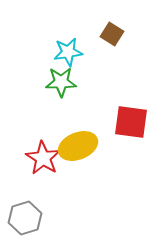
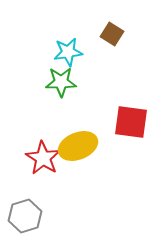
gray hexagon: moved 2 px up
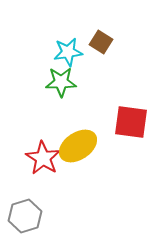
brown square: moved 11 px left, 8 px down
yellow ellipse: rotated 12 degrees counterclockwise
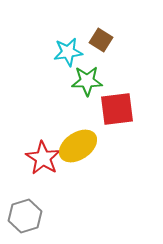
brown square: moved 2 px up
green star: moved 26 px right, 1 px up
red square: moved 14 px left, 13 px up; rotated 15 degrees counterclockwise
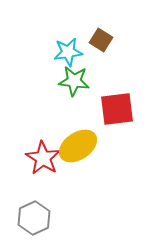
green star: moved 13 px left; rotated 8 degrees clockwise
gray hexagon: moved 9 px right, 2 px down; rotated 8 degrees counterclockwise
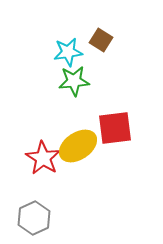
green star: rotated 12 degrees counterclockwise
red square: moved 2 px left, 19 px down
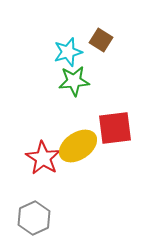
cyan star: rotated 8 degrees counterclockwise
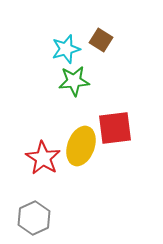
cyan star: moved 2 px left, 3 px up
yellow ellipse: moved 3 px right; rotated 36 degrees counterclockwise
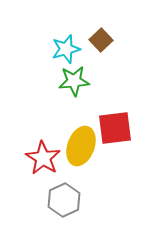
brown square: rotated 15 degrees clockwise
gray hexagon: moved 30 px right, 18 px up
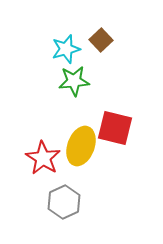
red square: rotated 21 degrees clockwise
gray hexagon: moved 2 px down
